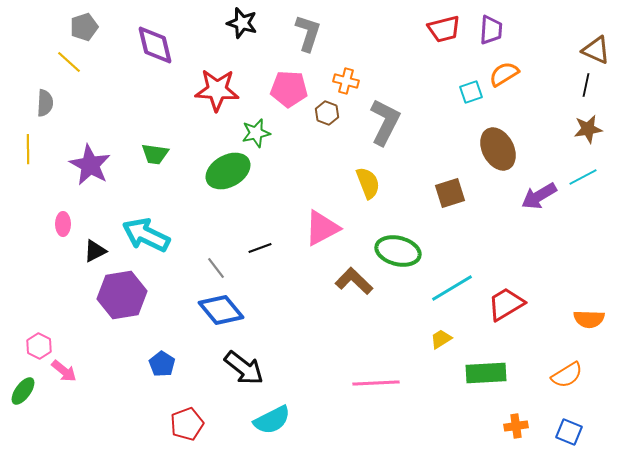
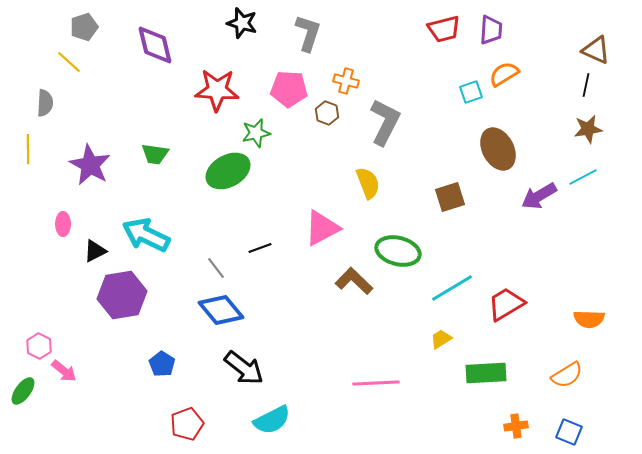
brown square at (450, 193): moved 4 px down
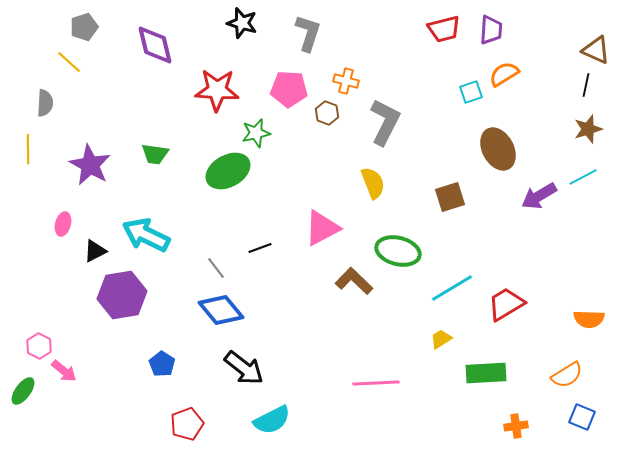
brown star at (588, 129): rotated 8 degrees counterclockwise
yellow semicircle at (368, 183): moved 5 px right
pink ellipse at (63, 224): rotated 15 degrees clockwise
blue square at (569, 432): moved 13 px right, 15 px up
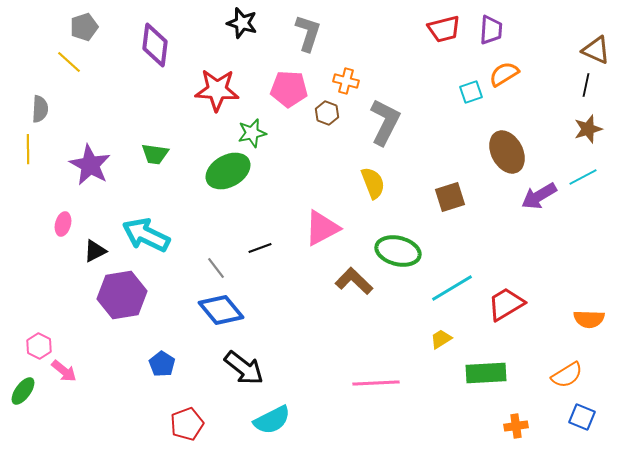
purple diamond at (155, 45): rotated 21 degrees clockwise
gray semicircle at (45, 103): moved 5 px left, 6 px down
green star at (256, 133): moved 4 px left
brown ellipse at (498, 149): moved 9 px right, 3 px down
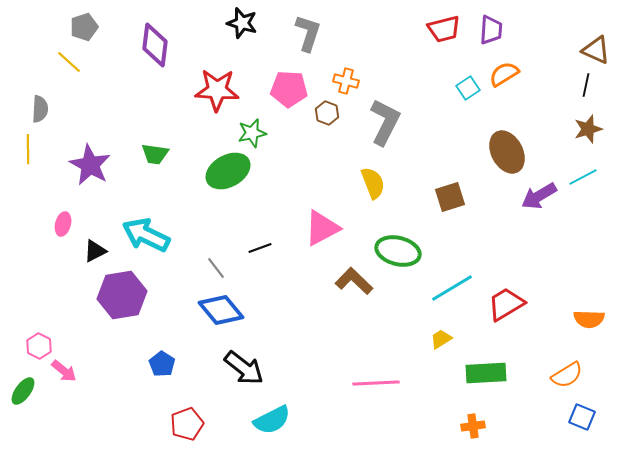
cyan square at (471, 92): moved 3 px left, 4 px up; rotated 15 degrees counterclockwise
orange cross at (516, 426): moved 43 px left
